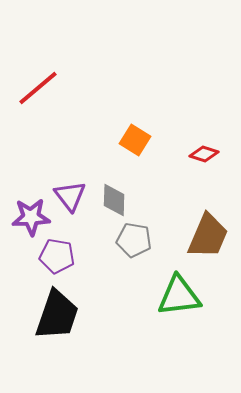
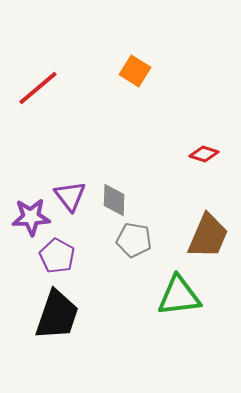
orange square: moved 69 px up
purple pentagon: rotated 20 degrees clockwise
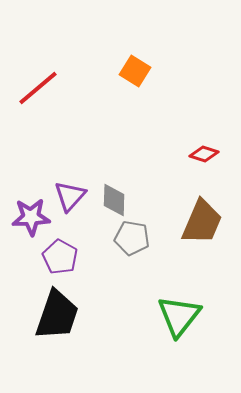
purple triangle: rotated 20 degrees clockwise
brown trapezoid: moved 6 px left, 14 px up
gray pentagon: moved 2 px left, 2 px up
purple pentagon: moved 3 px right, 1 px down
green triangle: moved 20 px down; rotated 45 degrees counterclockwise
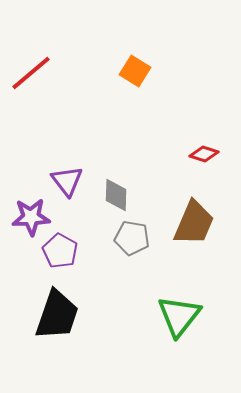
red line: moved 7 px left, 15 px up
purple triangle: moved 3 px left, 15 px up; rotated 20 degrees counterclockwise
gray diamond: moved 2 px right, 5 px up
brown trapezoid: moved 8 px left, 1 px down
purple pentagon: moved 6 px up
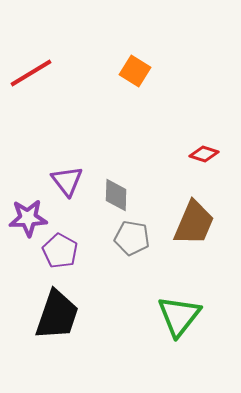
red line: rotated 9 degrees clockwise
purple star: moved 3 px left, 1 px down
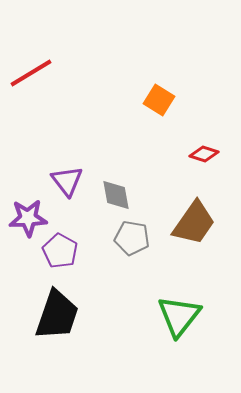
orange square: moved 24 px right, 29 px down
gray diamond: rotated 12 degrees counterclockwise
brown trapezoid: rotated 12 degrees clockwise
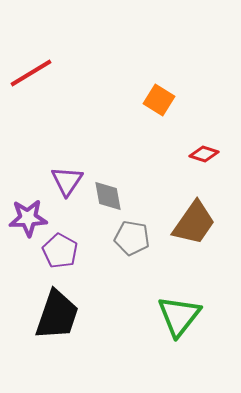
purple triangle: rotated 12 degrees clockwise
gray diamond: moved 8 px left, 1 px down
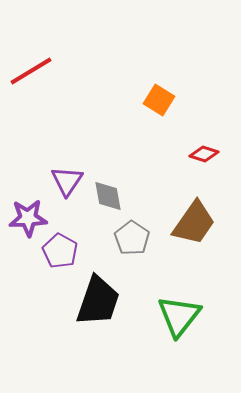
red line: moved 2 px up
gray pentagon: rotated 24 degrees clockwise
black trapezoid: moved 41 px right, 14 px up
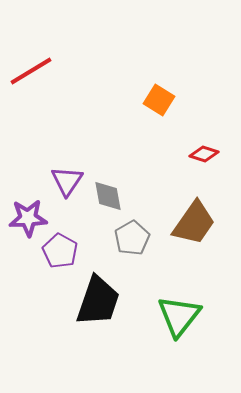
gray pentagon: rotated 8 degrees clockwise
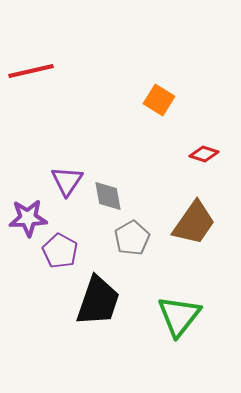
red line: rotated 18 degrees clockwise
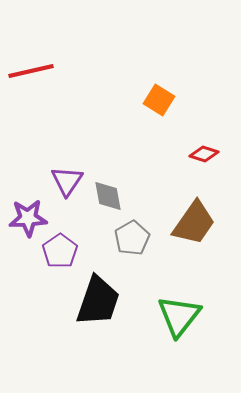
purple pentagon: rotated 8 degrees clockwise
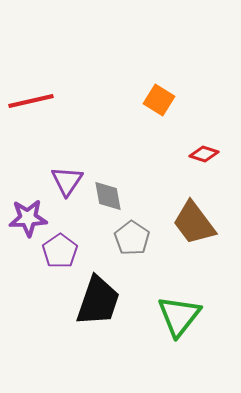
red line: moved 30 px down
brown trapezoid: rotated 108 degrees clockwise
gray pentagon: rotated 8 degrees counterclockwise
